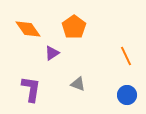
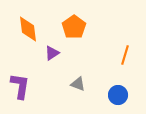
orange diamond: rotated 28 degrees clockwise
orange line: moved 1 px left, 1 px up; rotated 42 degrees clockwise
purple L-shape: moved 11 px left, 3 px up
blue circle: moved 9 px left
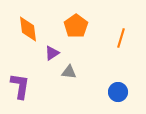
orange pentagon: moved 2 px right, 1 px up
orange line: moved 4 px left, 17 px up
gray triangle: moved 9 px left, 12 px up; rotated 14 degrees counterclockwise
blue circle: moved 3 px up
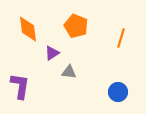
orange pentagon: rotated 15 degrees counterclockwise
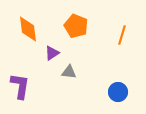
orange line: moved 1 px right, 3 px up
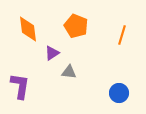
blue circle: moved 1 px right, 1 px down
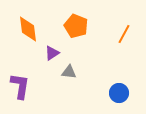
orange line: moved 2 px right, 1 px up; rotated 12 degrees clockwise
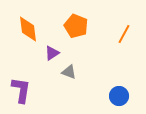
gray triangle: rotated 14 degrees clockwise
purple L-shape: moved 1 px right, 4 px down
blue circle: moved 3 px down
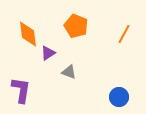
orange diamond: moved 5 px down
purple triangle: moved 4 px left
blue circle: moved 1 px down
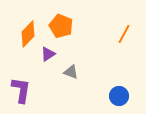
orange pentagon: moved 15 px left
orange diamond: rotated 52 degrees clockwise
purple triangle: moved 1 px down
gray triangle: moved 2 px right
blue circle: moved 1 px up
